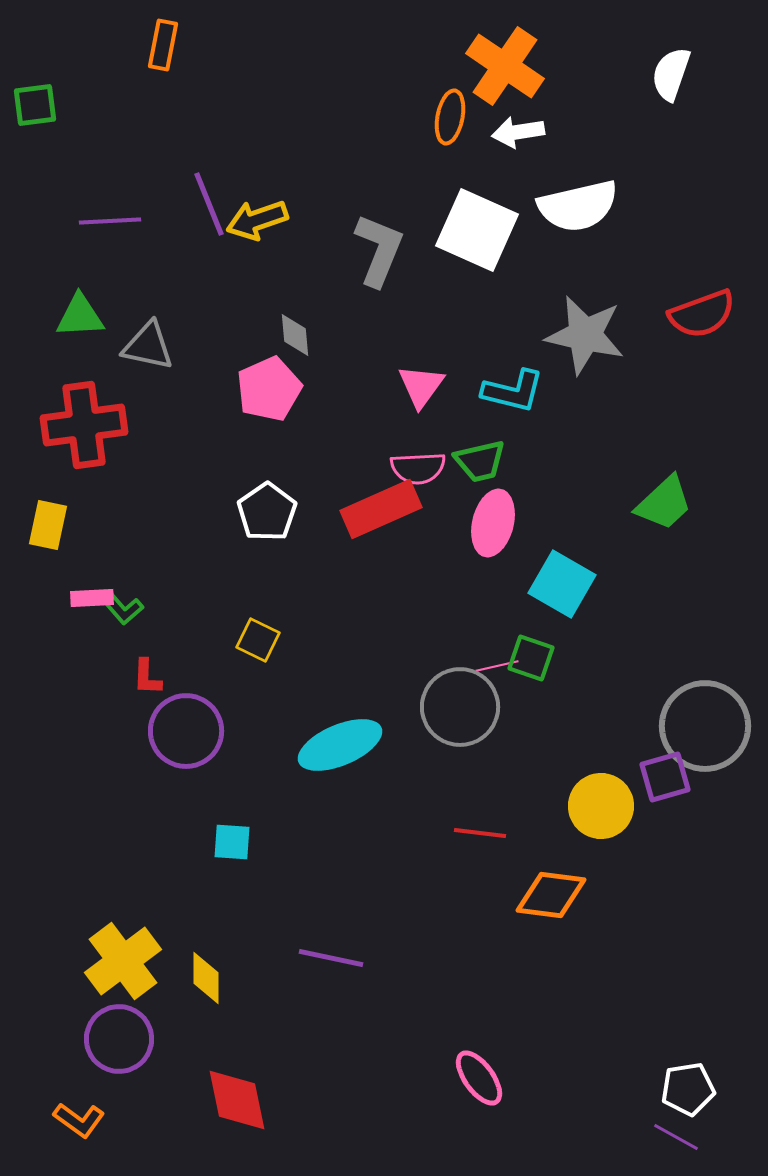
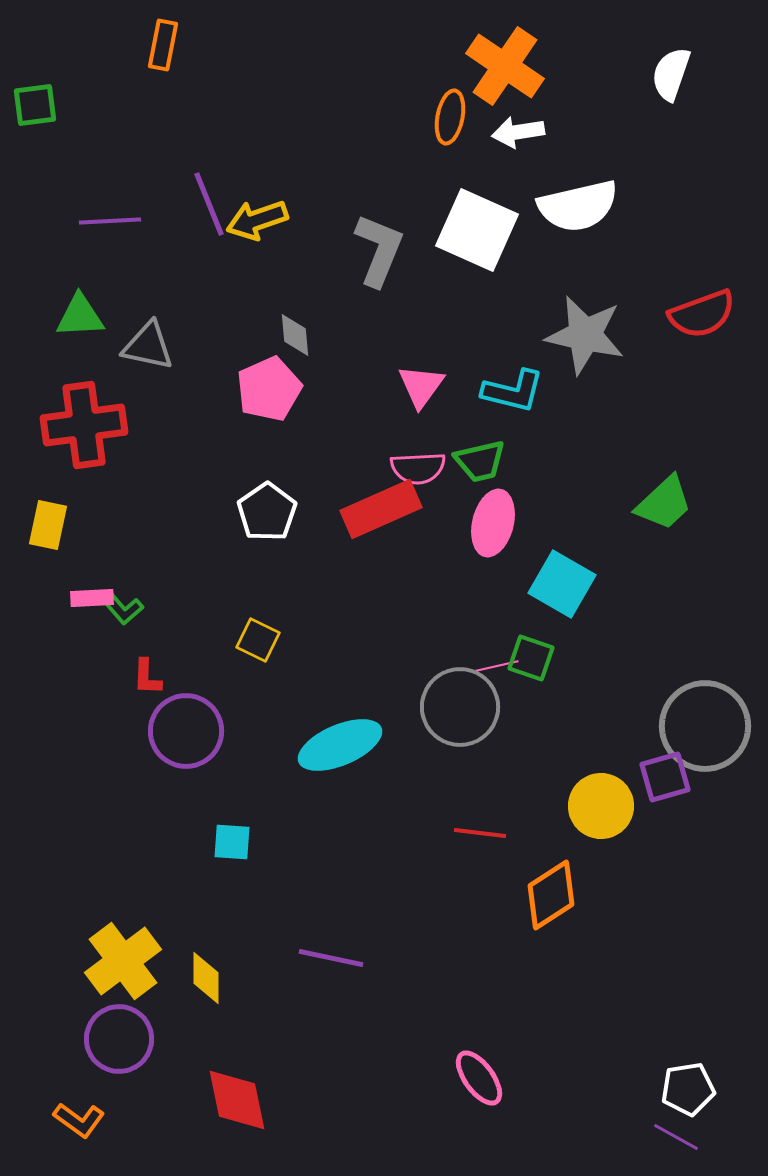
orange diamond at (551, 895): rotated 40 degrees counterclockwise
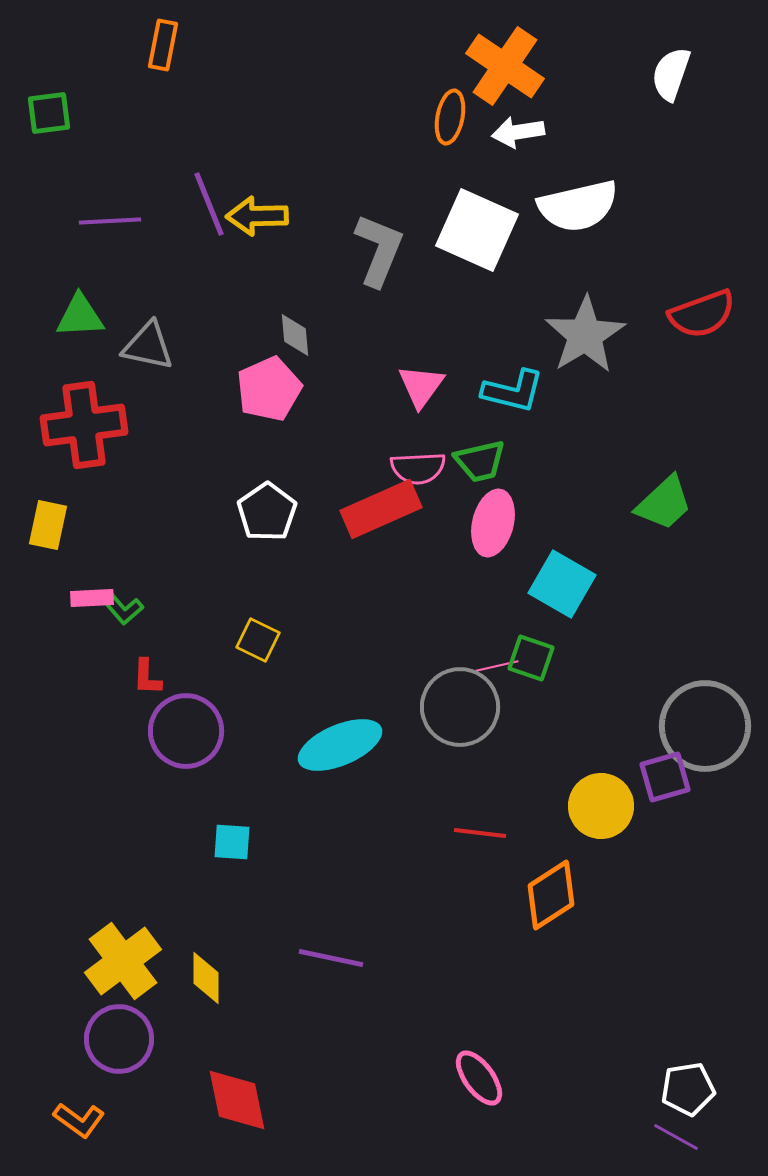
green square at (35, 105): moved 14 px right, 8 px down
yellow arrow at (257, 220): moved 4 px up; rotated 18 degrees clockwise
gray star at (585, 335): rotated 28 degrees clockwise
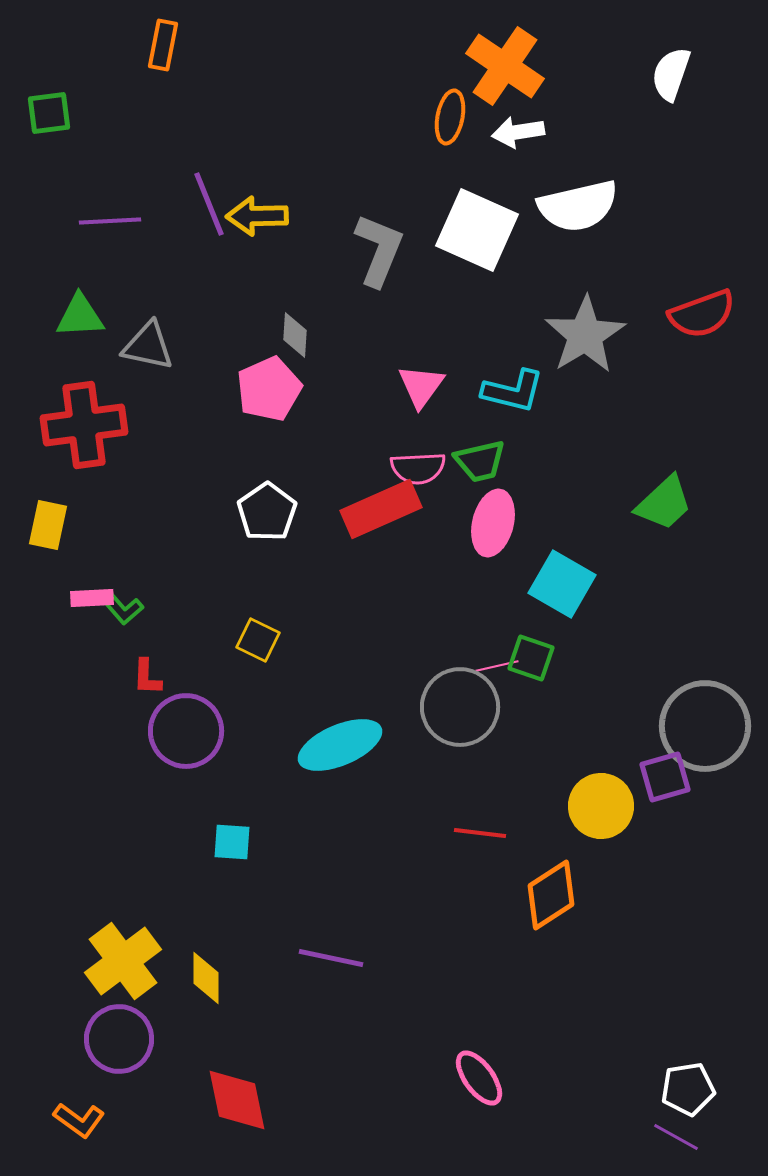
gray diamond at (295, 335): rotated 9 degrees clockwise
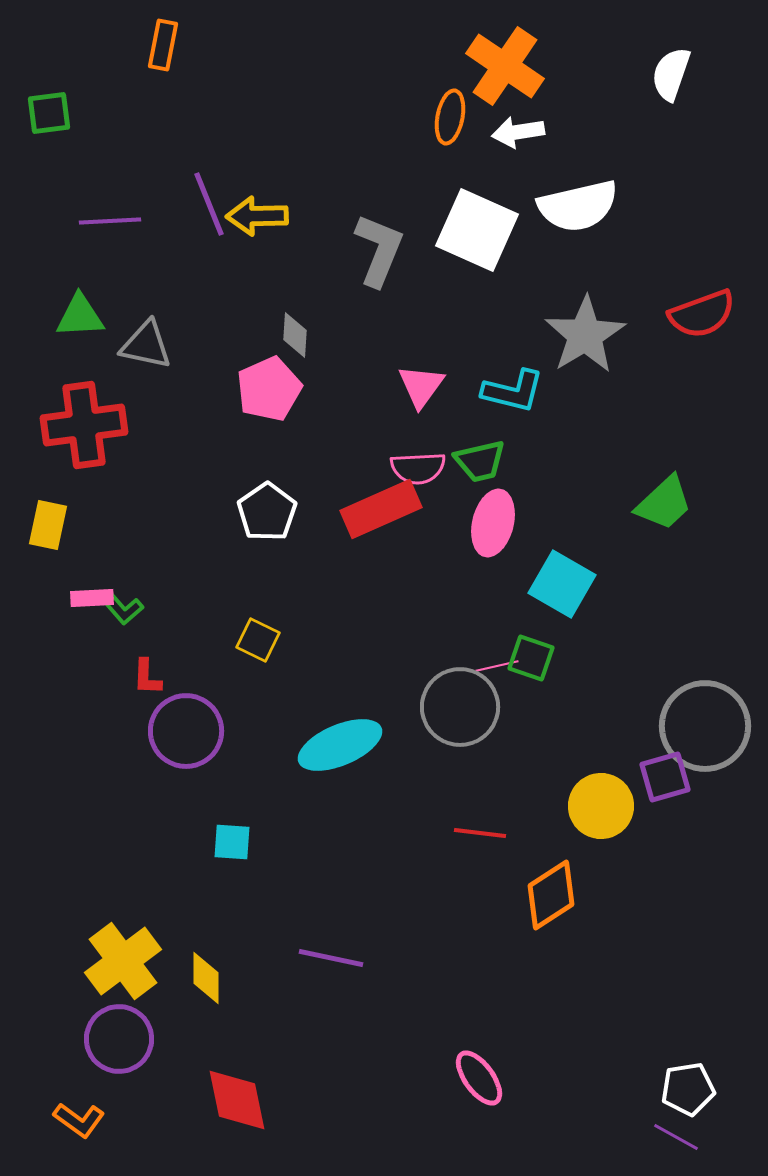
gray triangle at (148, 346): moved 2 px left, 1 px up
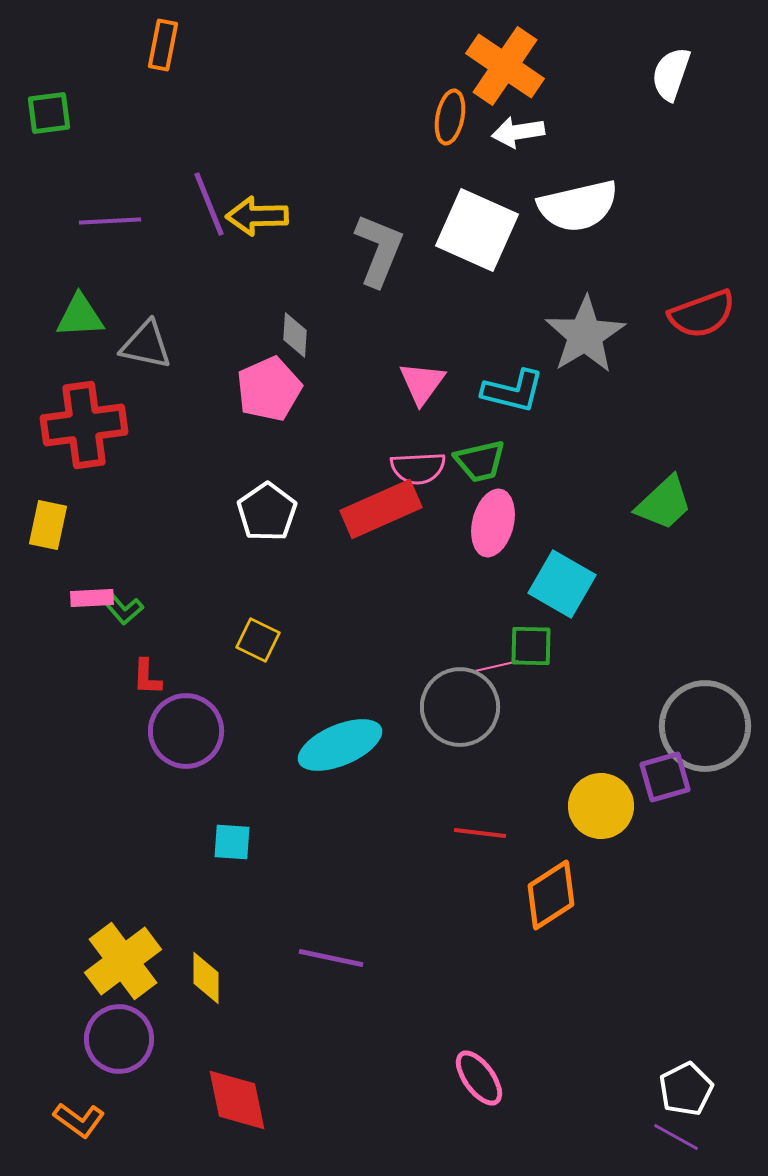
pink triangle at (421, 386): moved 1 px right, 3 px up
green square at (531, 658): moved 12 px up; rotated 18 degrees counterclockwise
white pentagon at (688, 1089): moved 2 px left; rotated 18 degrees counterclockwise
